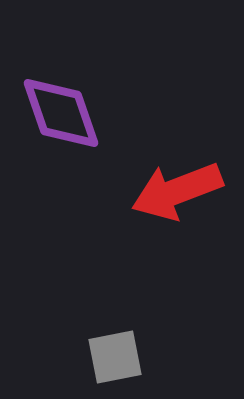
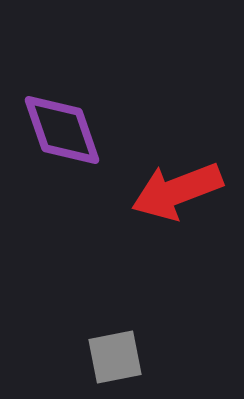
purple diamond: moved 1 px right, 17 px down
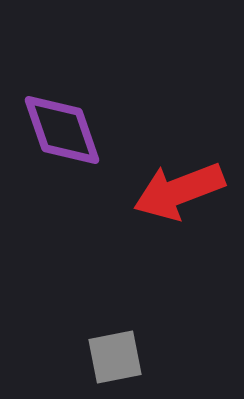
red arrow: moved 2 px right
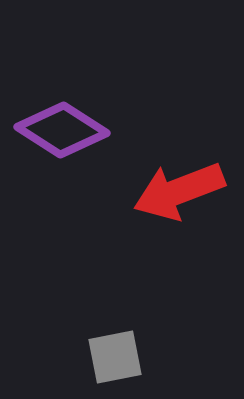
purple diamond: rotated 38 degrees counterclockwise
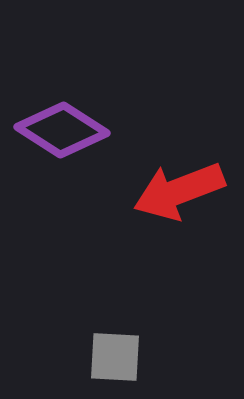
gray square: rotated 14 degrees clockwise
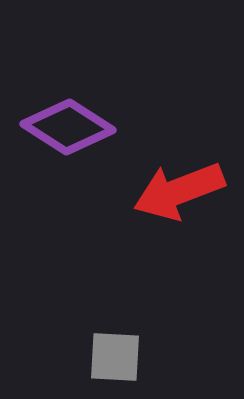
purple diamond: moved 6 px right, 3 px up
